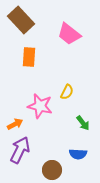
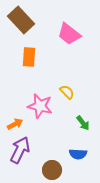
yellow semicircle: rotated 70 degrees counterclockwise
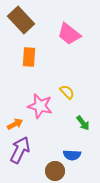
blue semicircle: moved 6 px left, 1 px down
brown circle: moved 3 px right, 1 px down
